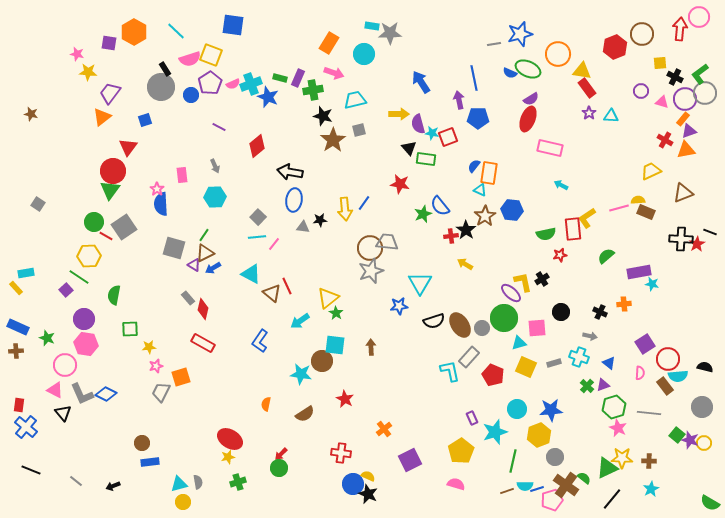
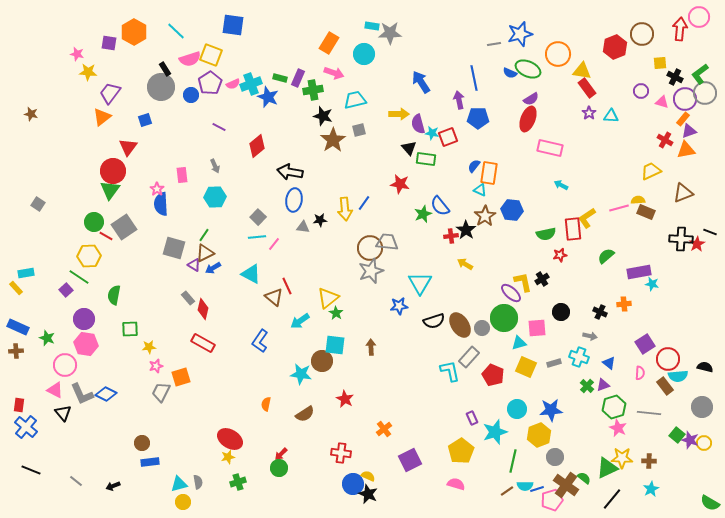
brown triangle at (272, 293): moved 2 px right, 4 px down
brown line at (507, 491): rotated 16 degrees counterclockwise
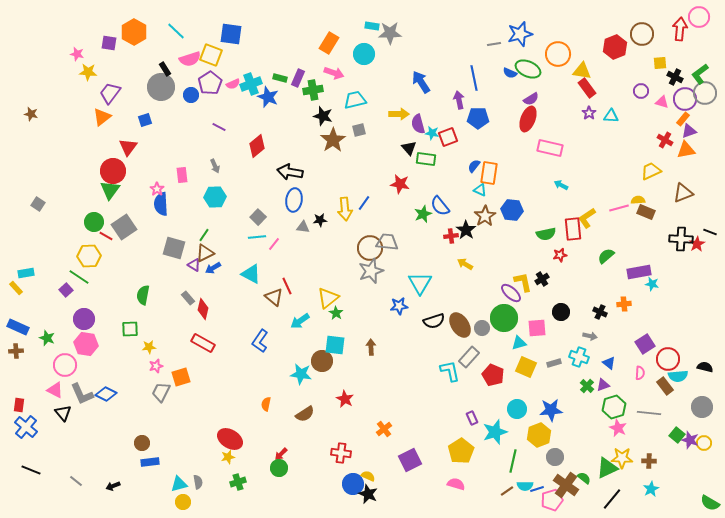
blue square at (233, 25): moved 2 px left, 9 px down
green semicircle at (114, 295): moved 29 px right
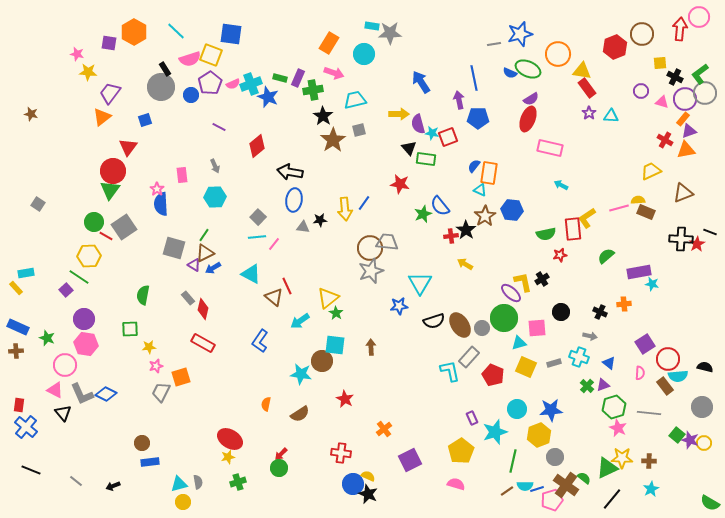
black star at (323, 116): rotated 18 degrees clockwise
brown semicircle at (305, 414): moved 5 px left
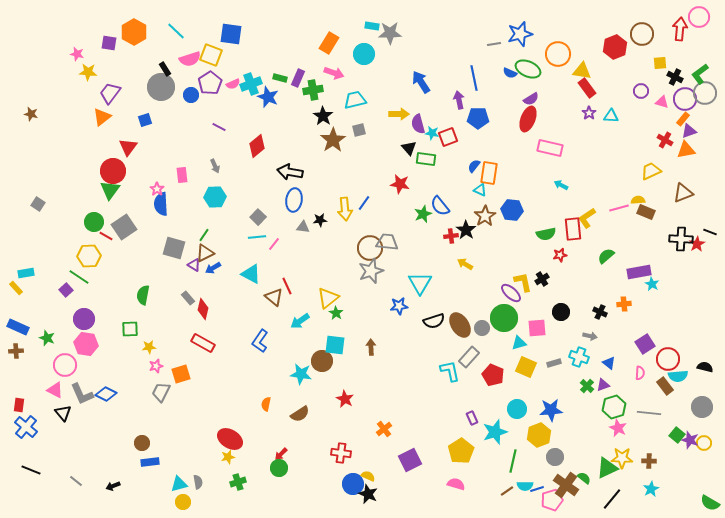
cyan star at (652, 284): rotated 16 degrees clockwise
orange square at (181, 377): moved 3 px up
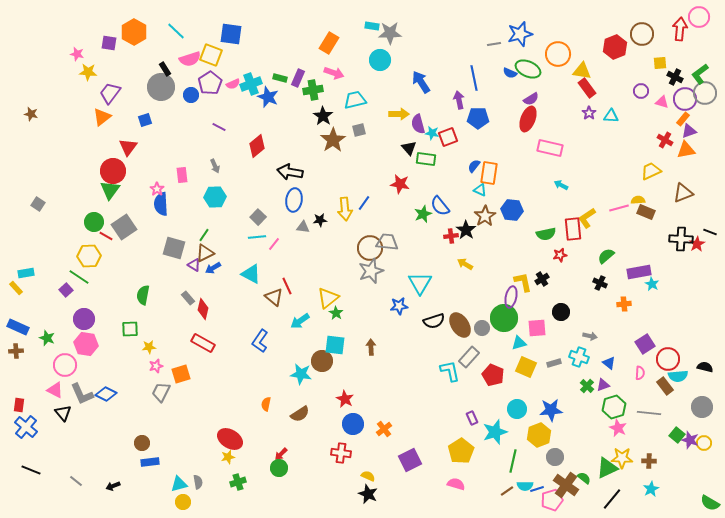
cyan circle at (364, 54): moved 16 px right, 6 px down
purple ellipse at (511, 293): moved 4 px down; rotated 60 degrees clockwise
black cross at (600, 312): moved 29 px up
blue circle at (353, 484): moved 60 px up
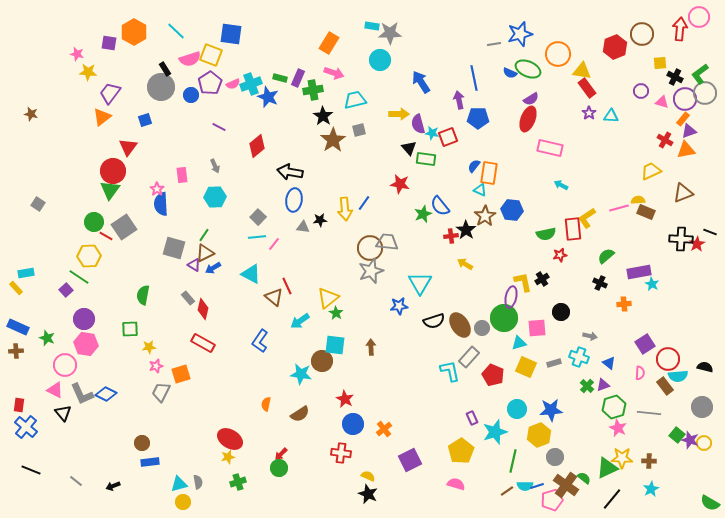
blue line at (537, 489): moved 3 px up
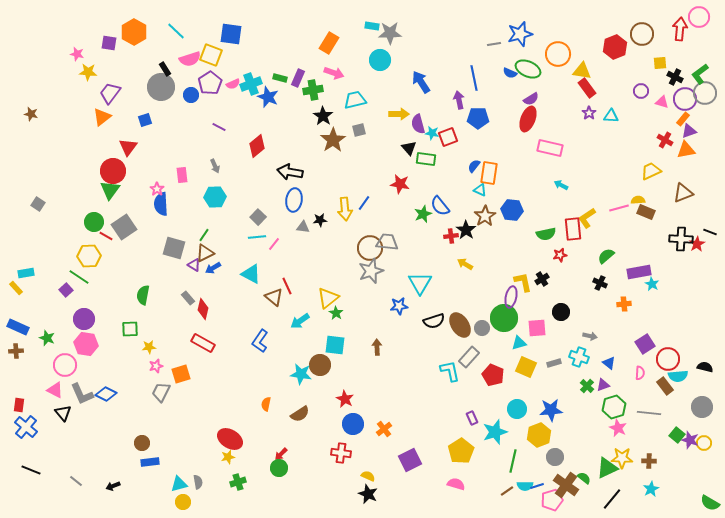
brown arrow at (371, 347): moved 6 px right
brown circle at (322, 361): moved 2 px left, 4 px down
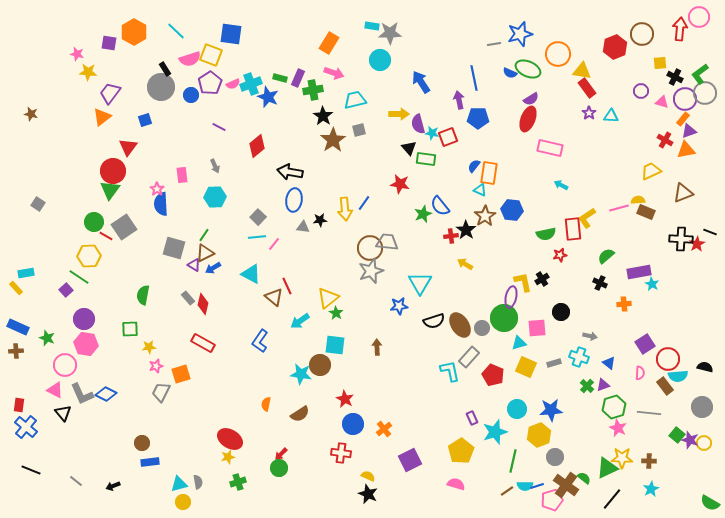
red diamond at (203, 309): moved 5 px up
